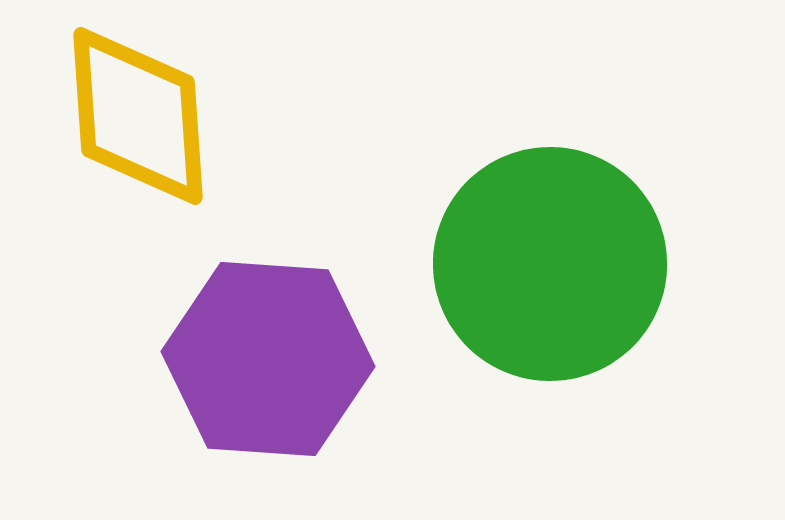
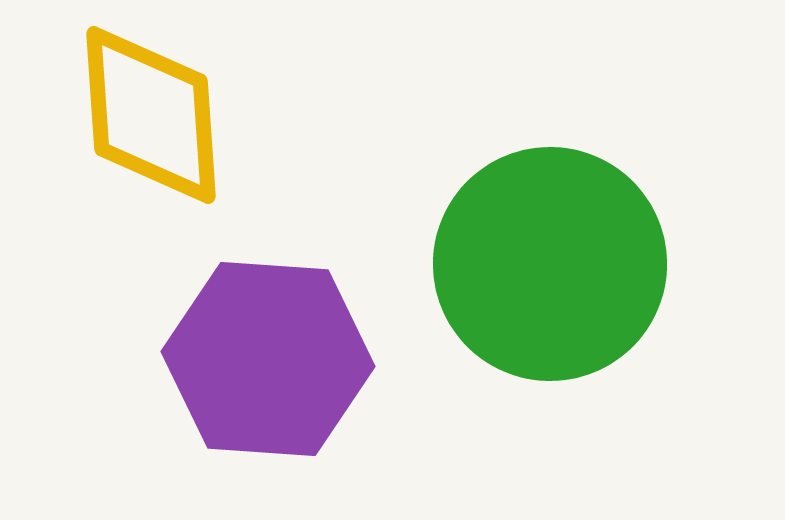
yellow diamond: moved 13 px right, 1 px up
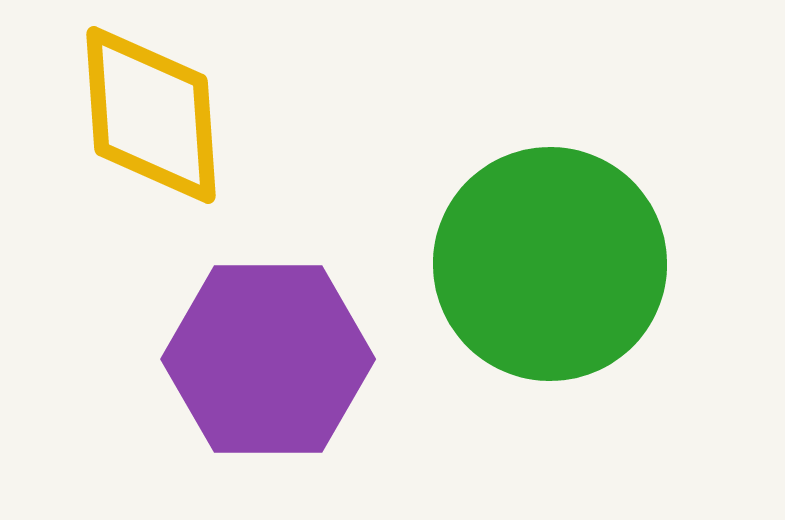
purple hexagon: rotated 4 degrees counterclockwise
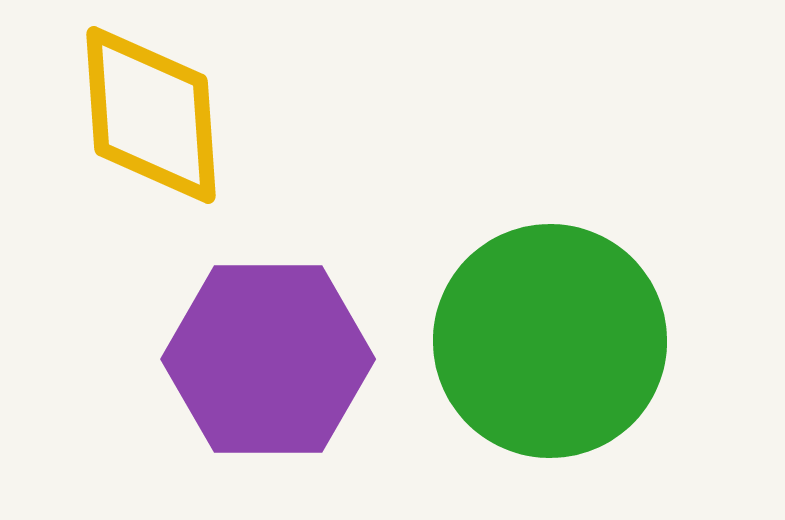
green circle: moved 77 px down
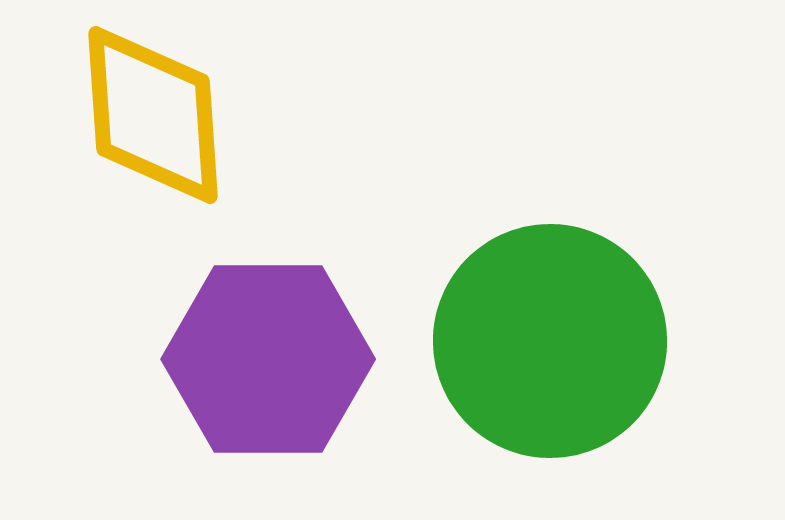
yellow diamond: moved 2 px right
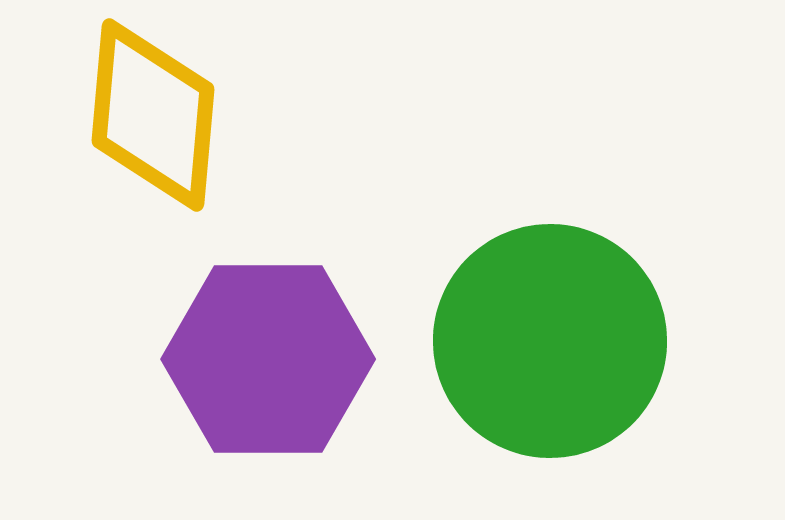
yellow diamond: rotated 9 degrees clockwise
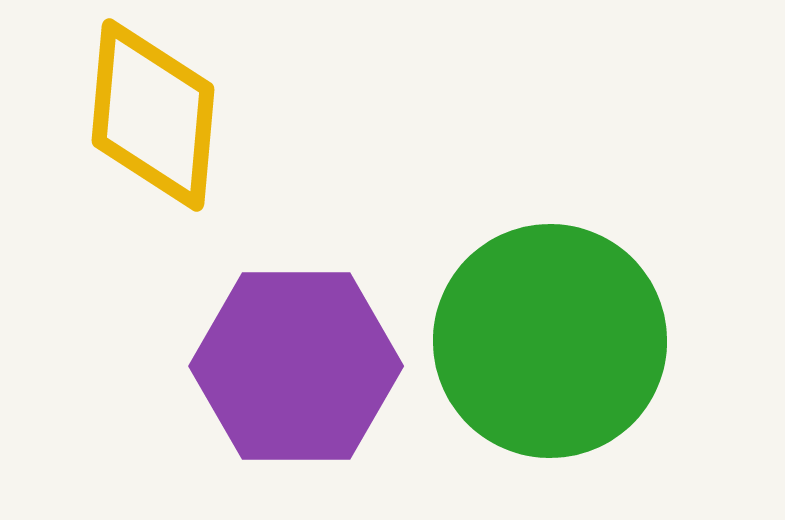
purple hexagon: moved 28 px right, 7 px down
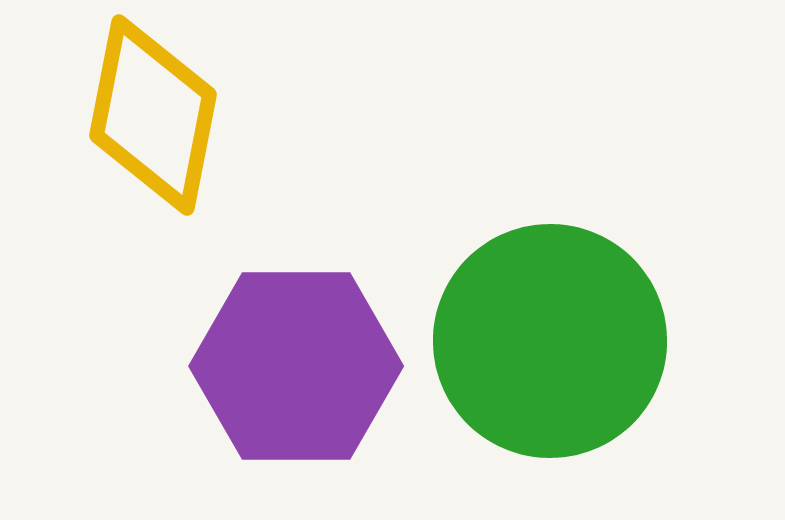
yellow diamond: rotated 6 degrees clockwise
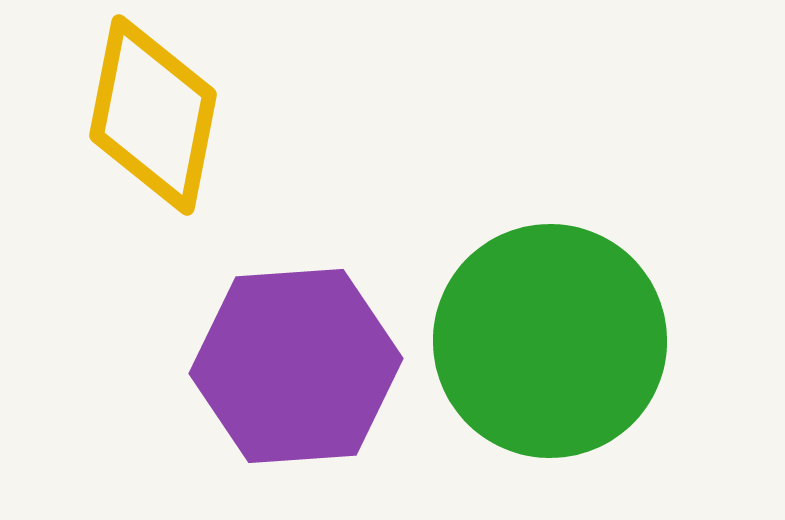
purple hexagon: rotated 4 degrees counterclockwise
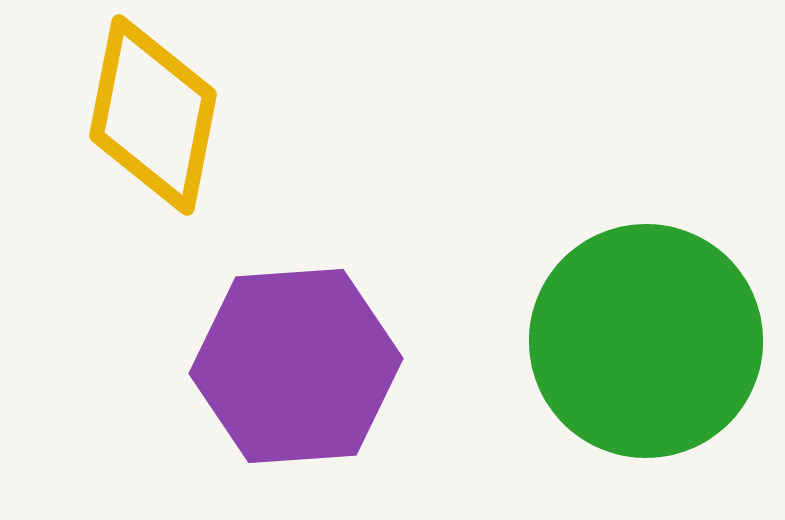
green circle: moved 96 px right
